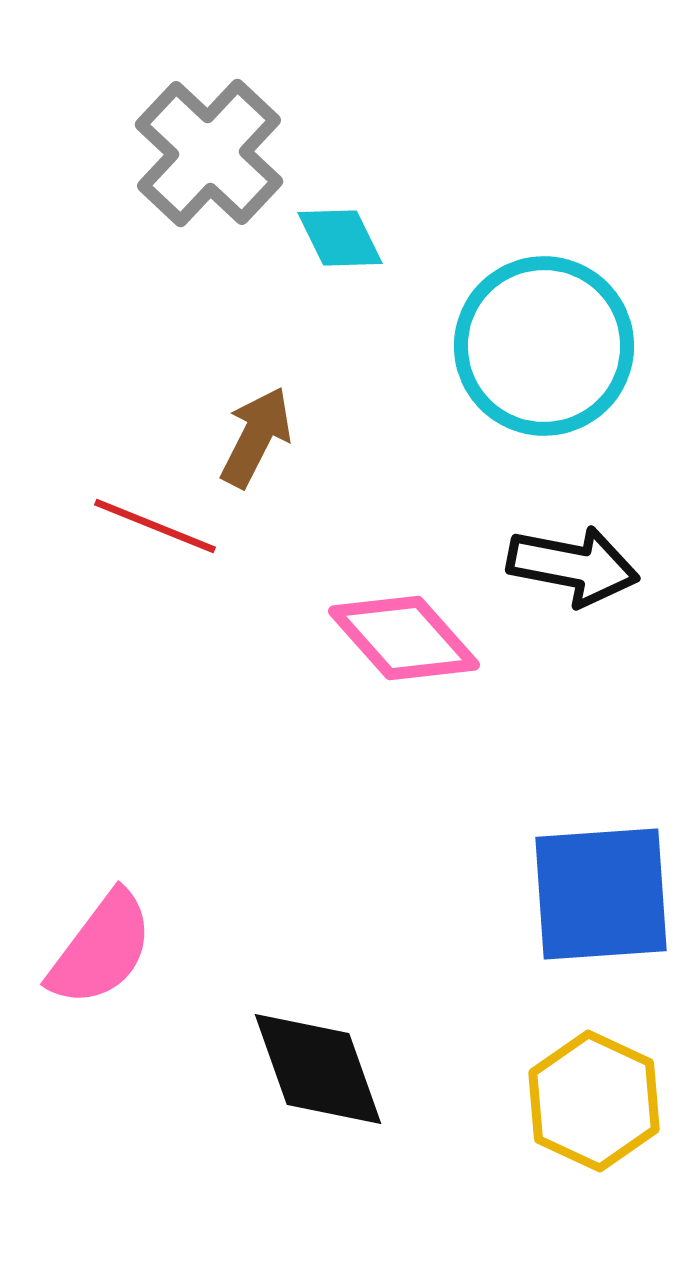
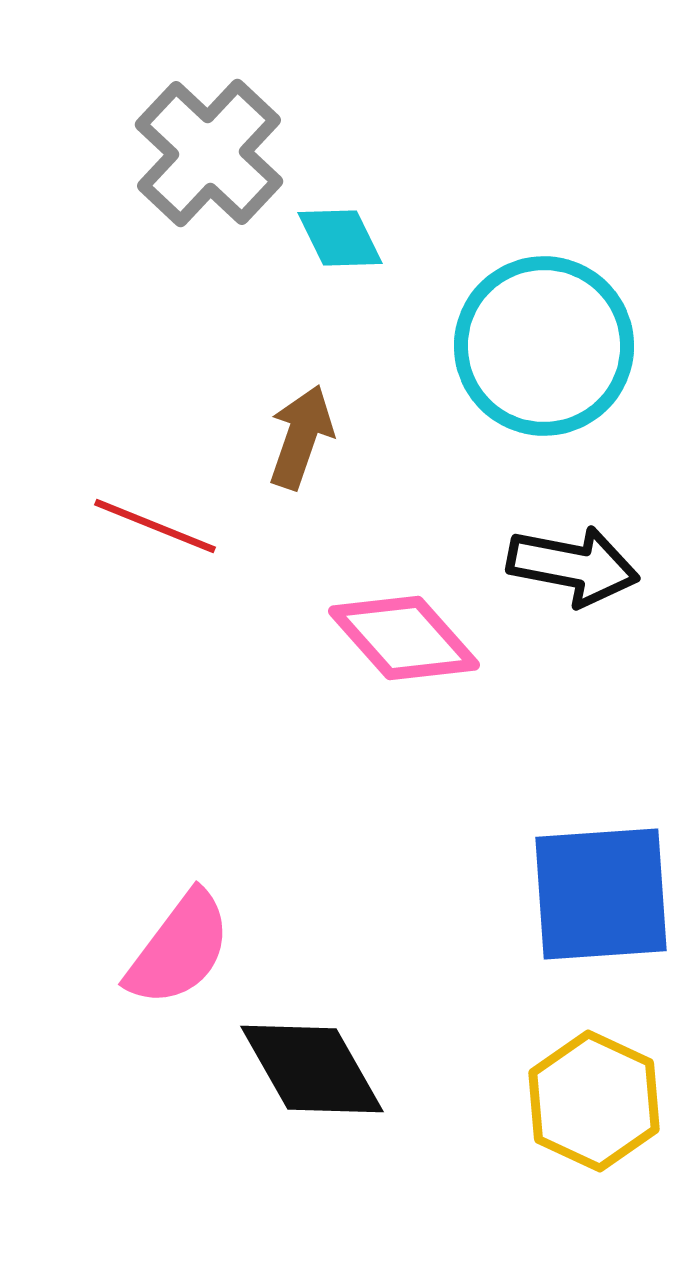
brown arrow: moved 45 px right; rotated 8 degrees counterclockwise
pink semicircle: moved 78 px right
black diamond: moved 6 px left; rotated 10 degrees counterclockwise
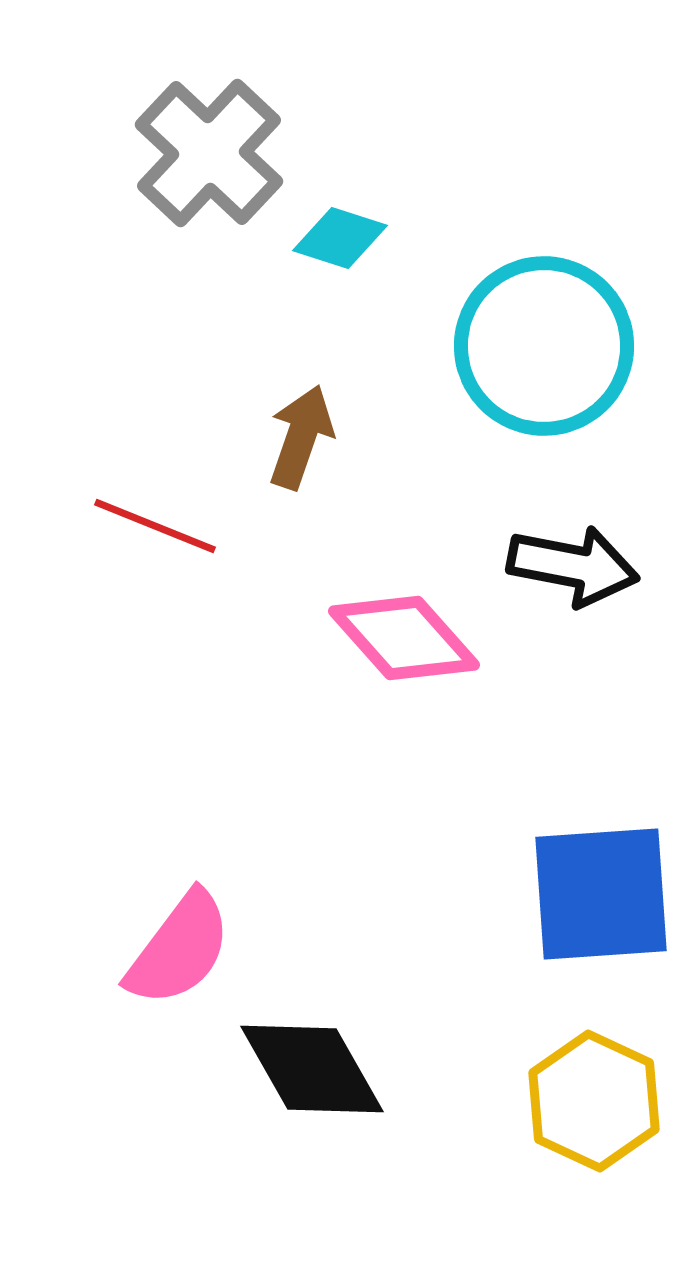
cyan diamond: rotated 46 degrees counterclockwise
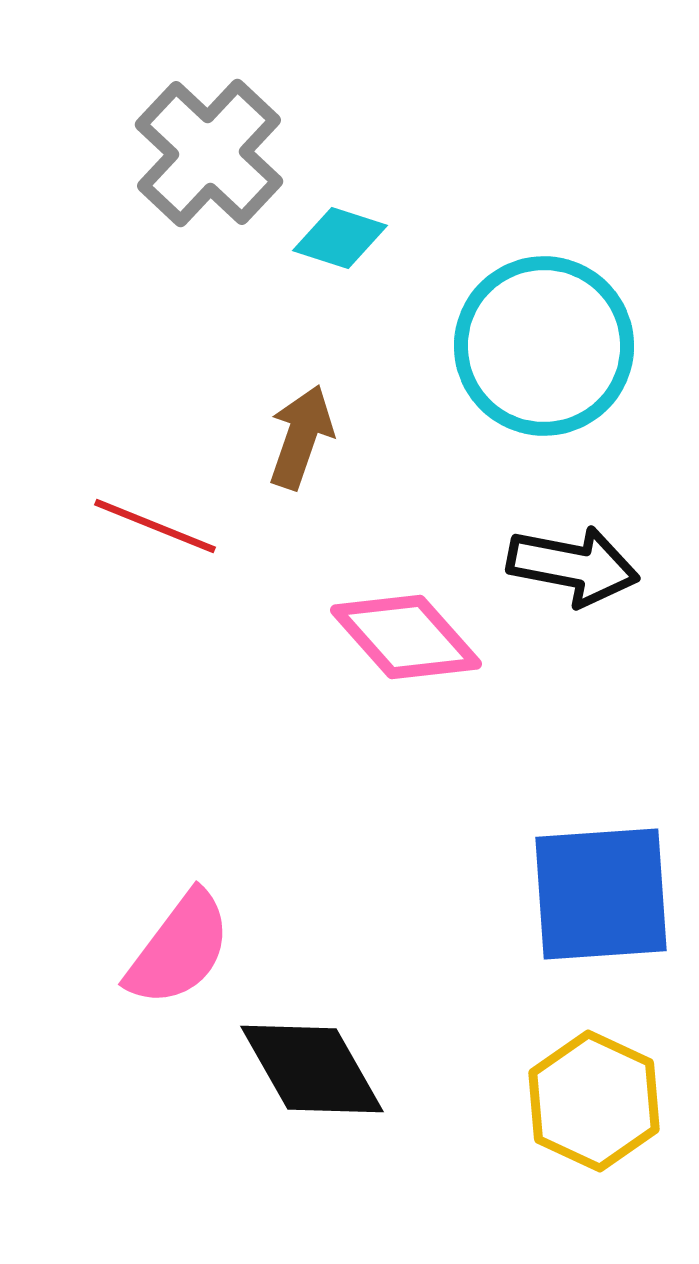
pink diamond: moved 2 px right, 1 px up
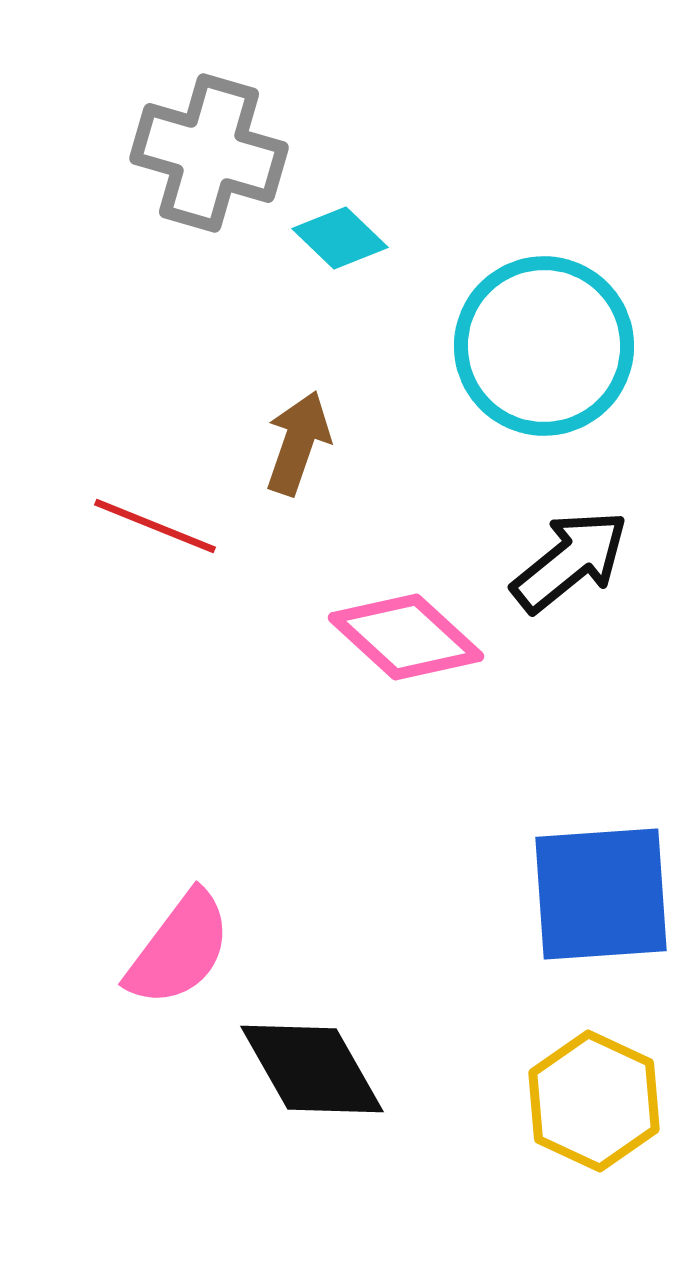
gray cross: rotated 27 degrees counterclockwise
cyan diamond: rotated 26 degrees clockwise
brown arrow: moved 3 px left, 6 px down
black arrow: moved 3 px left, 5 px up; rotated 50 degrees counterclockwise
pink diamond: rotated 6 degrees counterclockwise
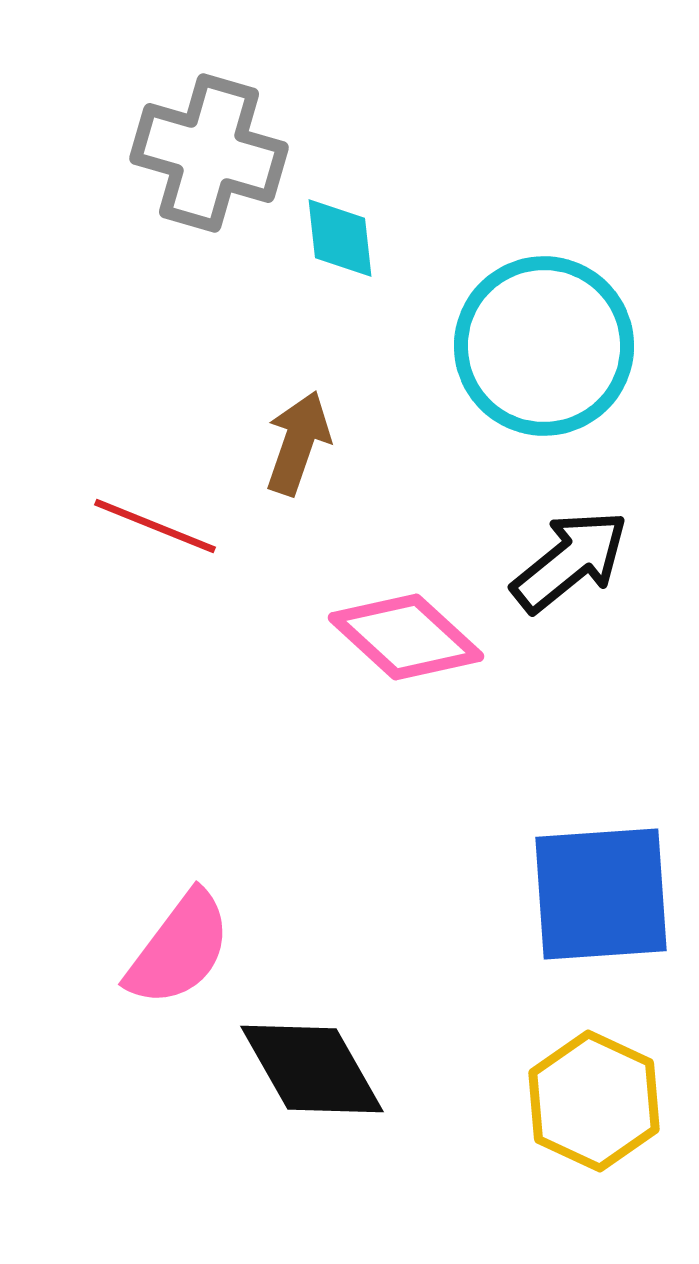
cyan diamond: rotated 40 degrees clockwise
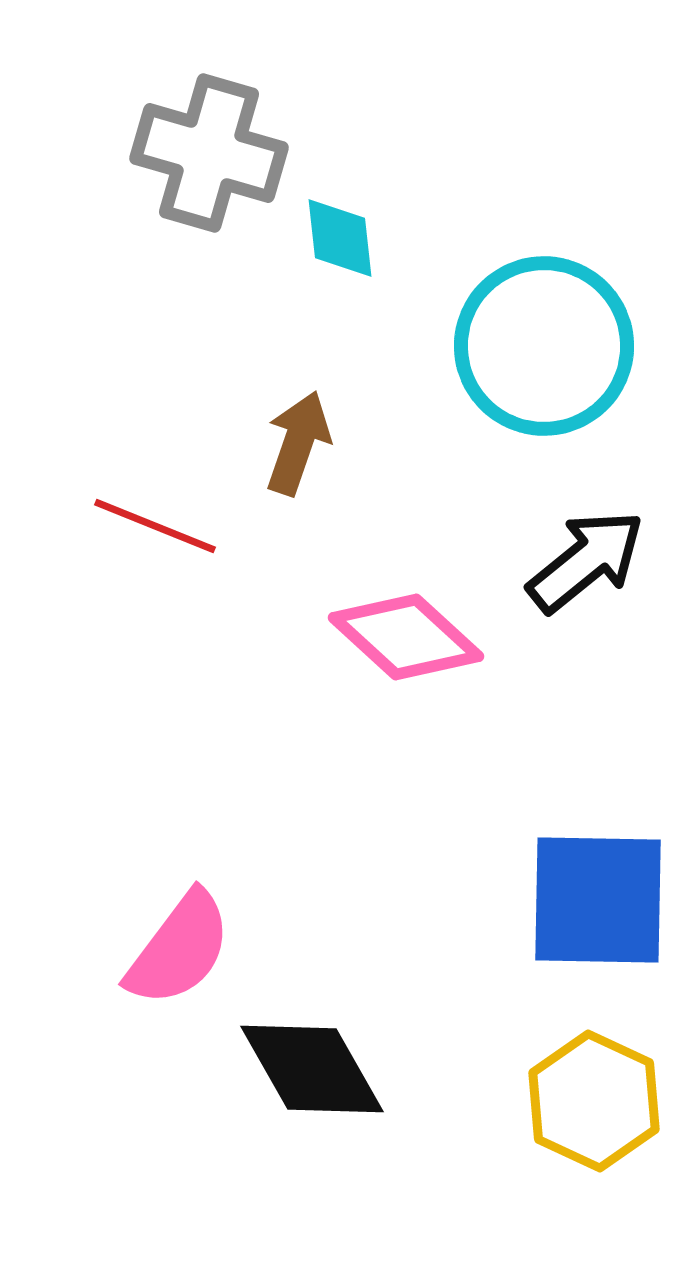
black arrow: moved 16 px right
blue square: moved 3 px left, 6 px down; rotated 5 degrees clockwise
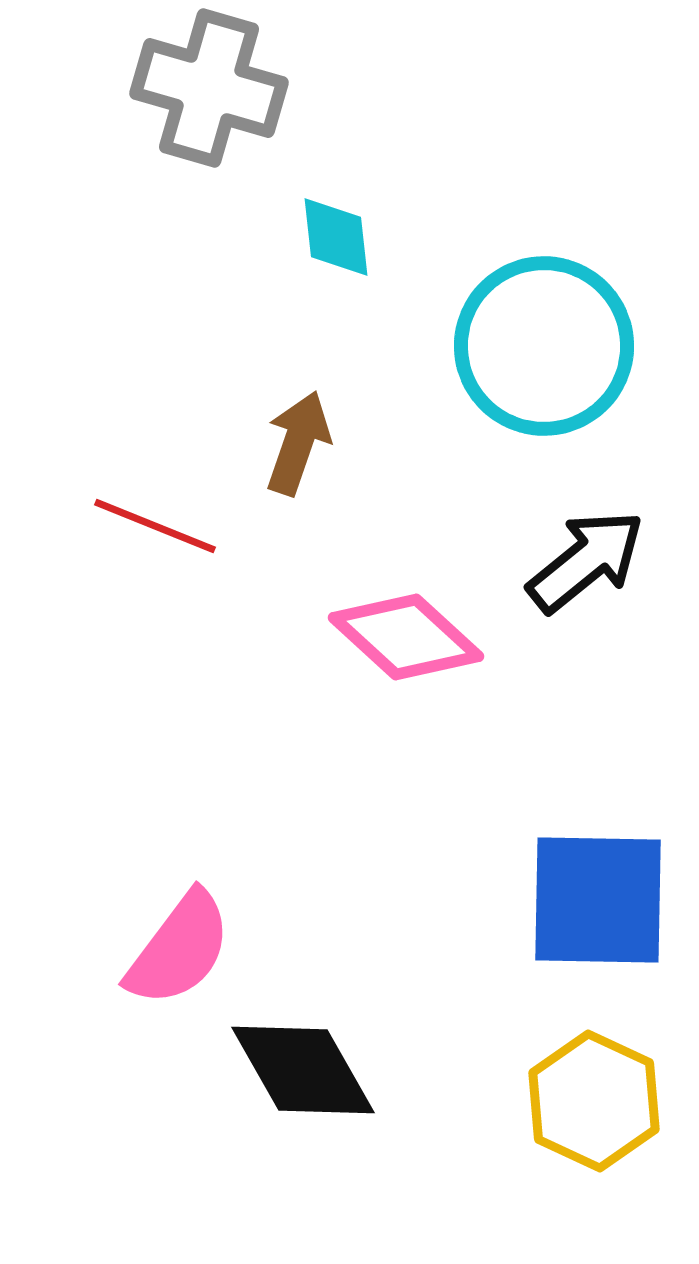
gray cross: moved 65 px up
cyan diamond: moved 4 px left, 1 px up
black diamond: moved 9 px left, 1 px down
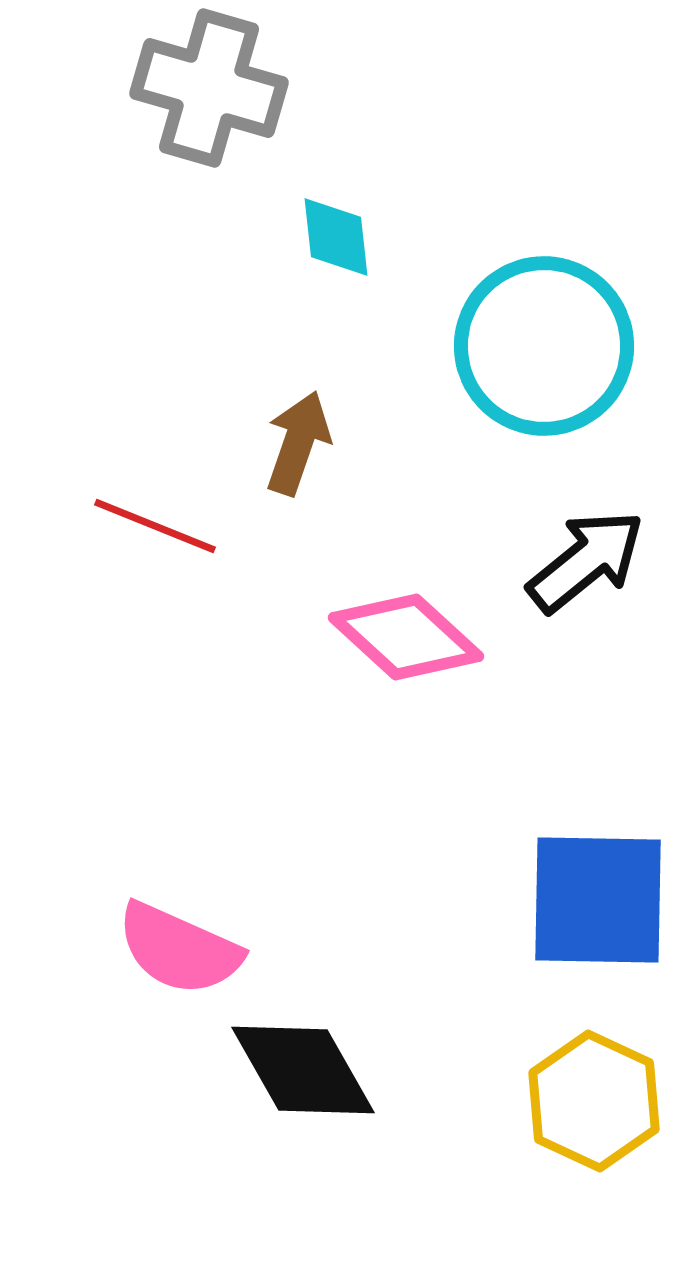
pink semicircle: rotated 77 degrees clockwise
